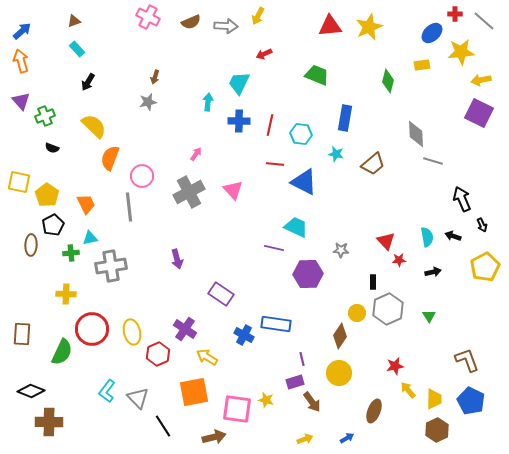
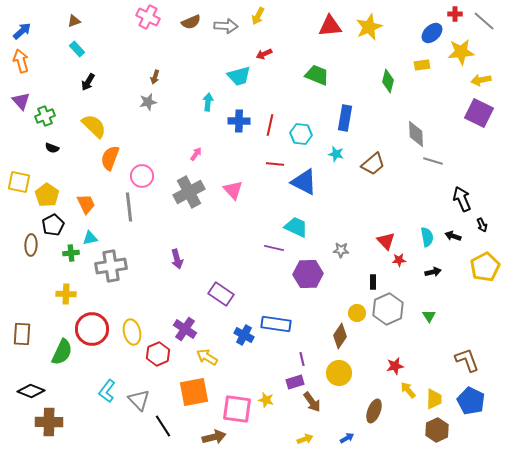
cyan trapezoid at (239, 83): moved 7 px up; rotated 130 degrees counterclockwise
gray triangle at (138, 398): moved 1 px right, 2 px down
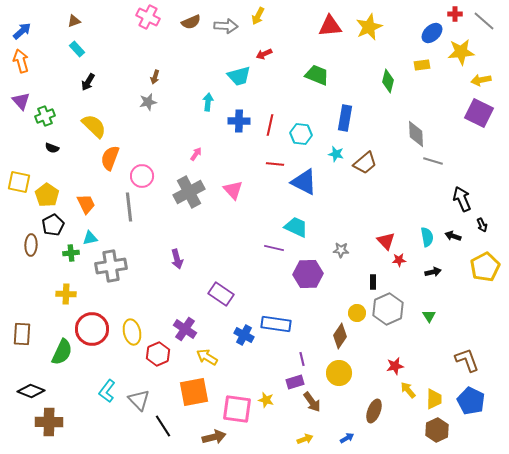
brown trapezoid at (373, 164): moved 8 px left, 1 px up
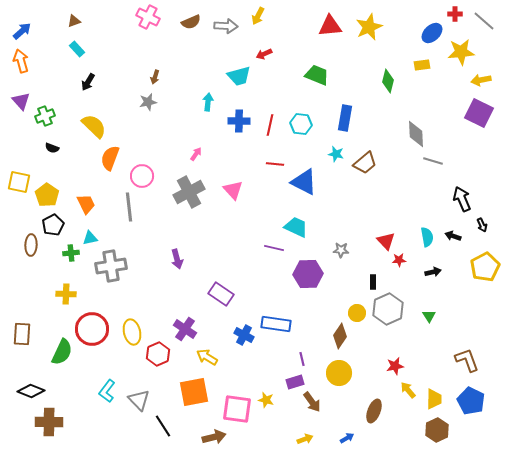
cyan hexagon at (301, 134): moved 10 px up
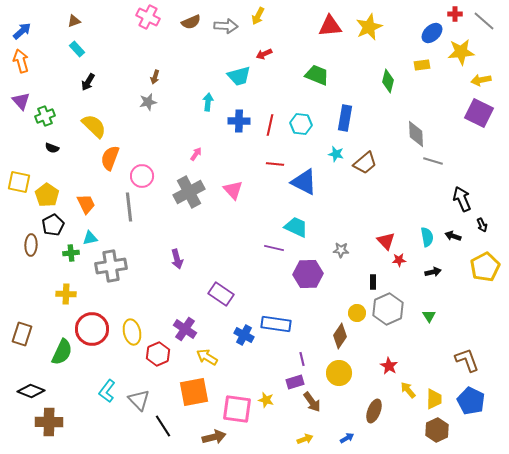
brown rectangle at (22, 334): rotated 15 degrees clockwise
red star at (395, 366): moved 6 px left; rotated 30 degrees counterclockwise
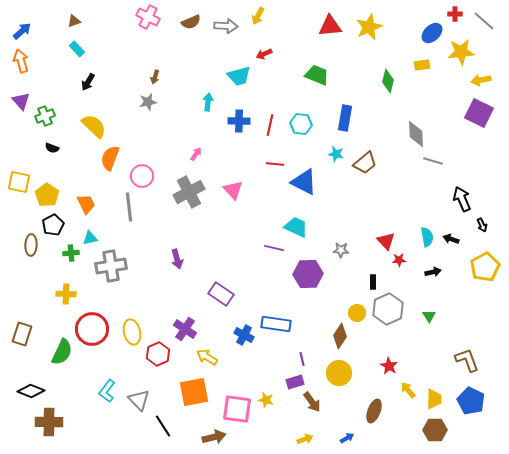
black arrow at (453, 236): moved 2 px left, 3 px down
brown hexagon at (437, 430): moved 2 px left; rotated 25 degrees clockwise
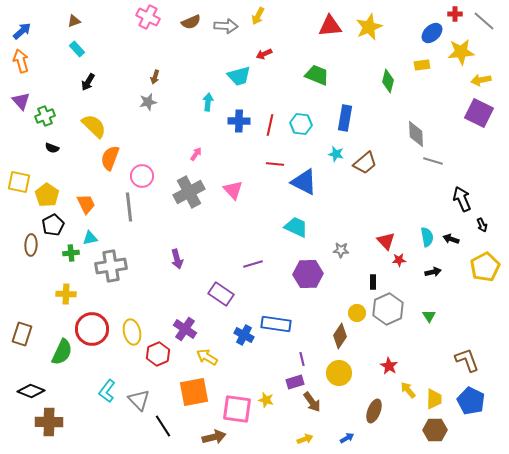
purple line at (274, 248): moved 21 px left, 16 px down; rotated 30 degrees counterclockwise
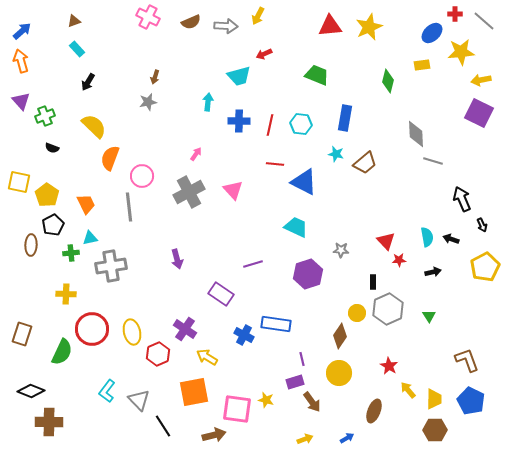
purple hexagon at (308, 274): rotated 16 degrees counterclockwise
brown arrow at (214, 437): moved 2 px up
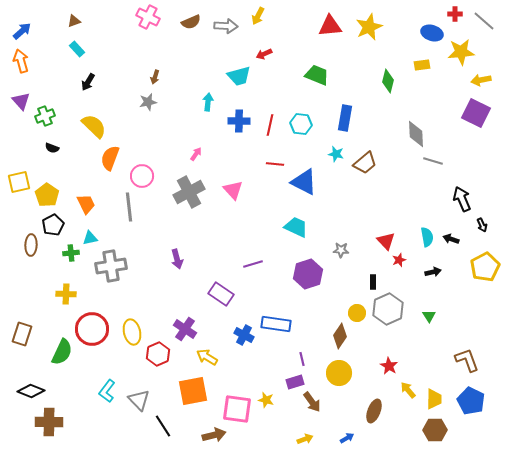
blue ellipse at (432, 33): rotated 60 degrees clockwise
purple square at (479, 113): moved 3 px left
yellow square at (19, 182): rotated 25 degrees counterclockwise
red star at (399, 260): rotated 16 degrees counterclockwise
orange square at (194, 392): moved 1 px left, 1 px up
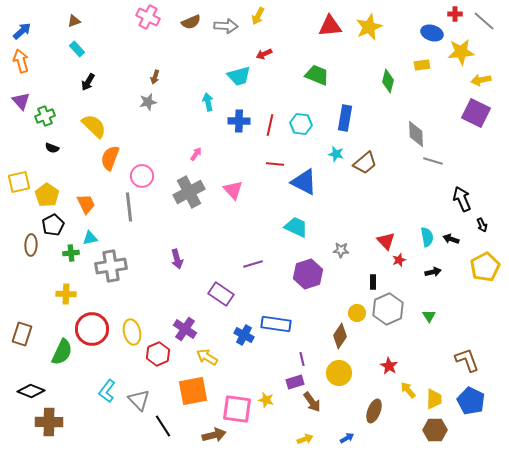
cyan arrow at (208, 102): rotated 18 degrees counterclockwise
